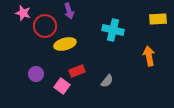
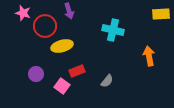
yellow rectangle: moved 3 px right, 5 px up
yellow ellipse: moved 3 px left, 2 px down
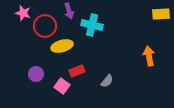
cyan cross: moved 21 px left, 5 px up
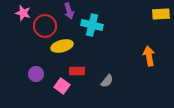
red rectangle: rotated 21 degrees clockwise
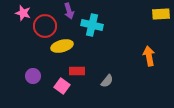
purple circle: moved 3 px left, 2 px down
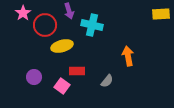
pink star: rotated 21 degrees clockwise
red circle: moved 1 px up
orange arrow: moved 21 px left
purple circle: moved 1 px right, 1 px down
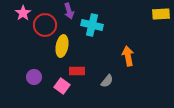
yellow ellipse: rotated 65 degrees counterclockwise
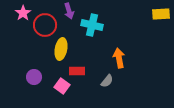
yellow ellipse: moved 1 px left, 3 px down
orange arrow: moved 9 px left, 2 px down
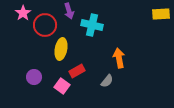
red rectangle: rotated 28 degrees counterclockwise
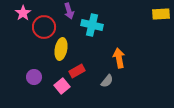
red circle: moved 1 px left, 2 px down
pink square: rotated 14 degrees clockwise
